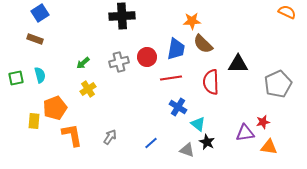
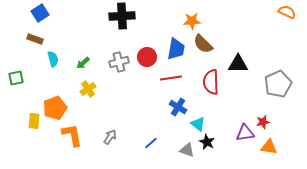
cyan semicircle: moved 13 px right, 16 px up
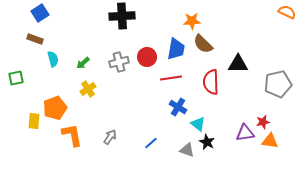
gray pentagon: rotated 12 degrees clockwise
orange triangle: moved 1 px right, 6 px up
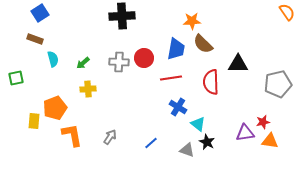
orange semicircle: rotated 30 degrees clockwise
red circle: moved 3 px left, 1 px down
gray cross: rotated 18 degrees clockwise
yellow cross: rotated 28 degrees clockwise
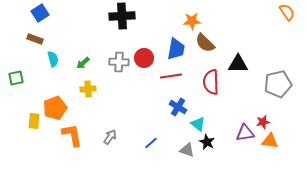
brown semicircle: moved 2 px right, 1 px up
red line: moved 2 px up
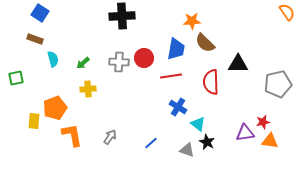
blue square: rotated 24 degrees counterclockwise
